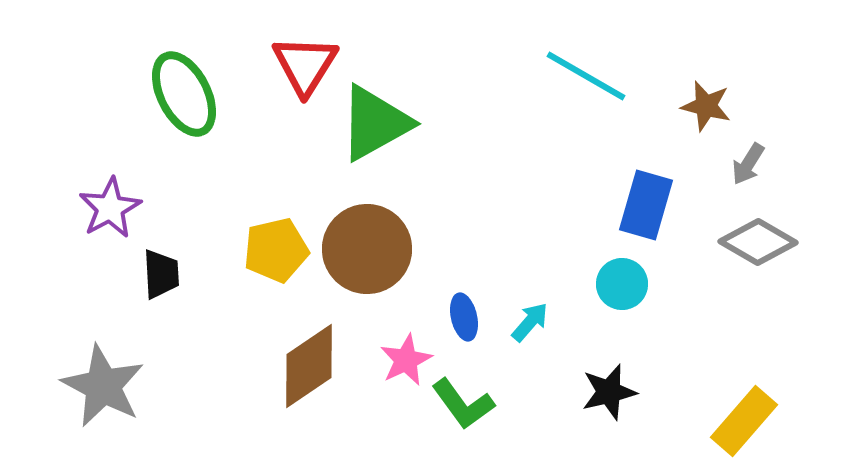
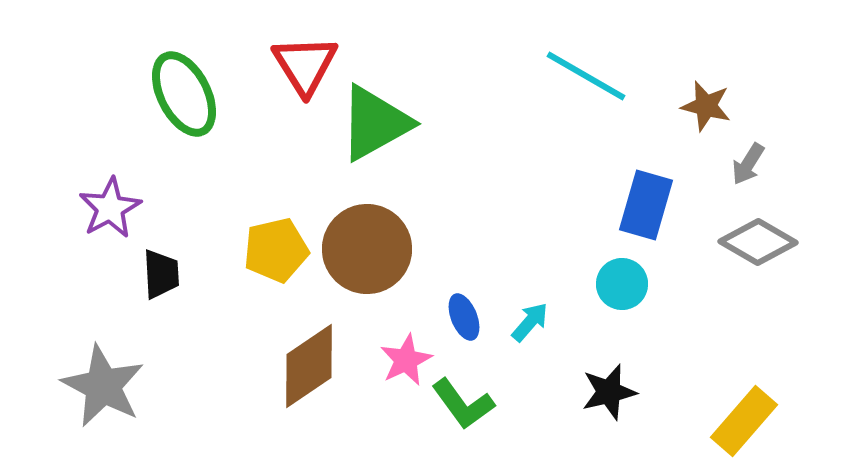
red triangle: rotated 4 degrees counterclockwise
blue ellipse: rotated 9 degrees counterclockwise
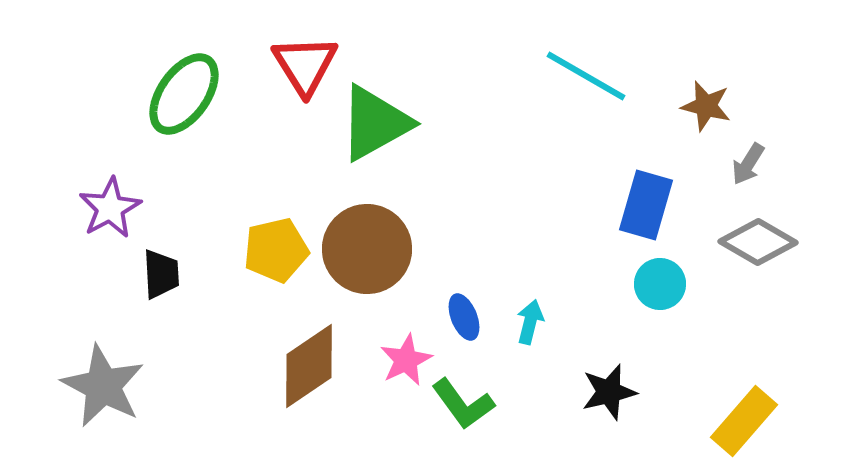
green ellipse: rotated 62 degrees clockwise
cyan circle: moved 38 px right
cyan arrow: rotated 27 degrees counterclockwise
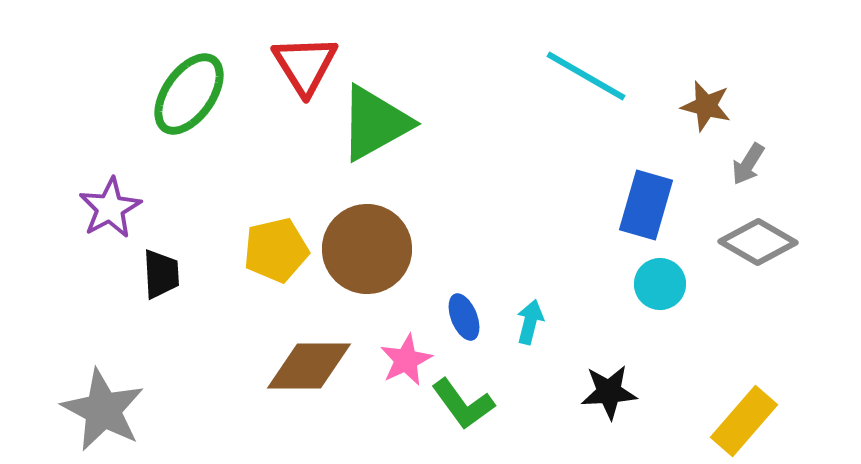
green ellipse: moved 5 px right
brown diamond: rotated 34 degrees clockwise
gray star: moved 24 px down
black star: rotated 10 degrees clockwise
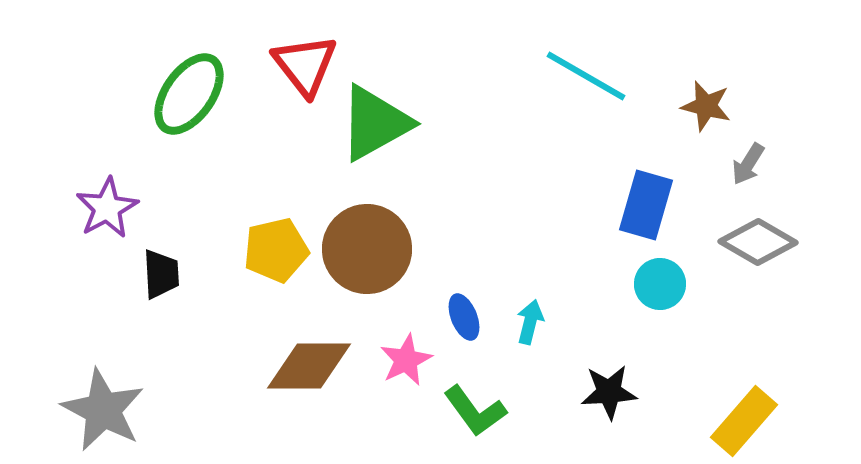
red triangle: rotated 6 degrees counterclockwise
purple star: moved 3 px left
green L-shape: moved 12 px right, 7 px down
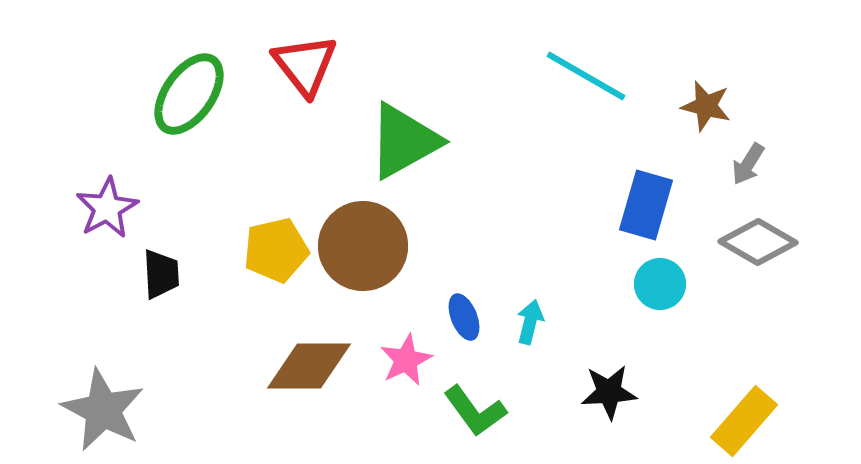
green triangle: moved 29 px right, 18 px down
brown circle: moved 4 px left, 3 px up
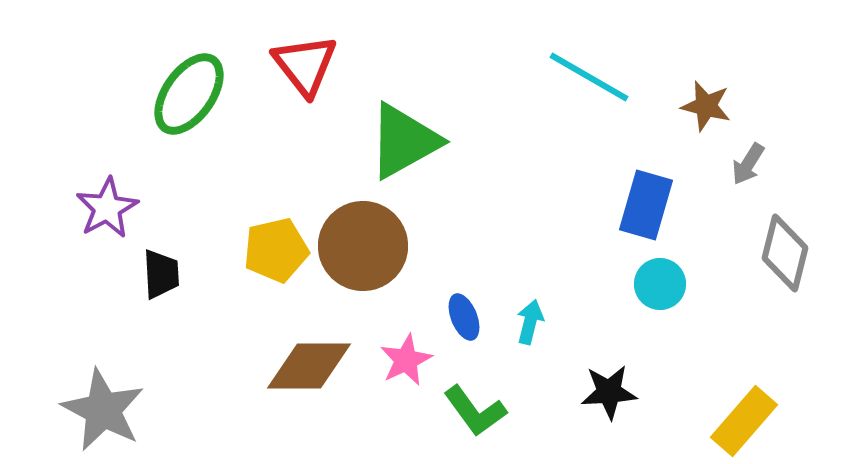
cyan line: moved 3 px right, 1 px down
gray diamond: moved 27 px right, 11 px down; rotated 74 degrees clockwise
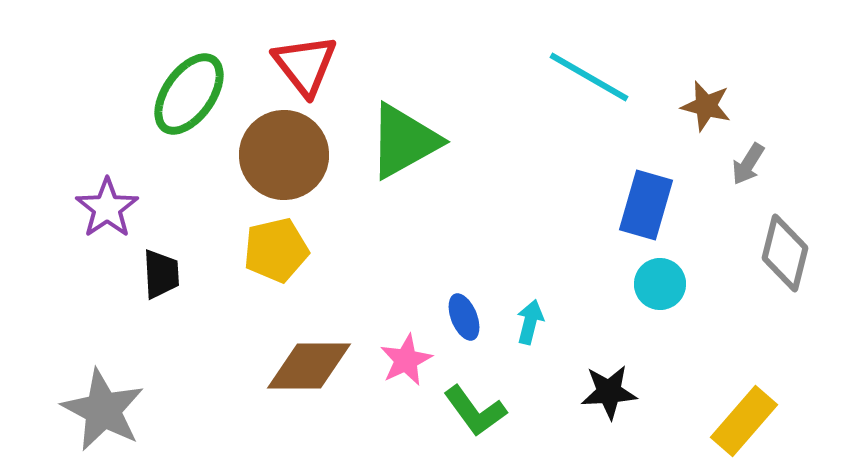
purple star: rotated 6 degrees counterclockwise
brown circle: moved 79 px left, 91 px up
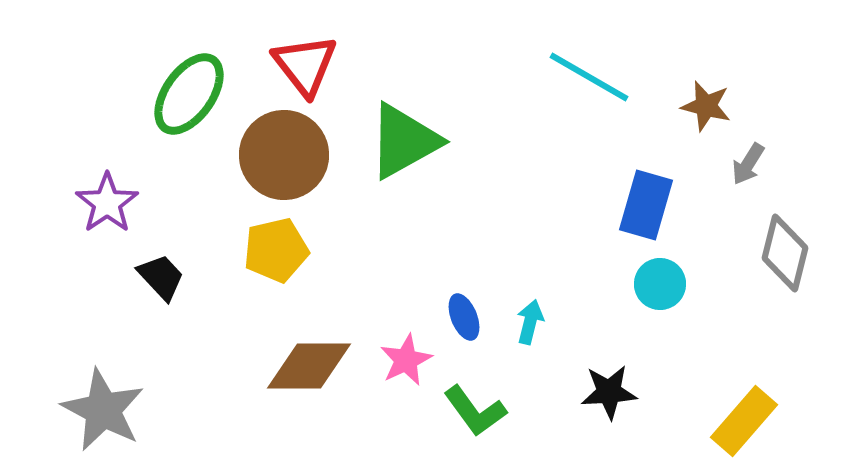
purple star: moved 5 px up
black trapezoid: moved 3 px down; rotated 40 degrees counterclockwise
